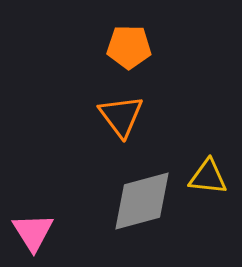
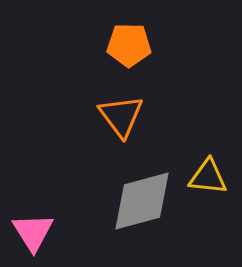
orange pentagon: moved 2 px up
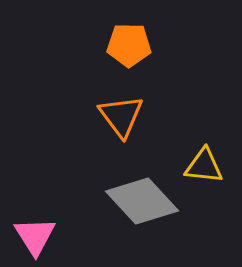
yellow triangle: moved 4 px left, 11 px up
gray diamond: rotated 62 degrees clockwise
pink triangle: moved 2 px right, 4 px down
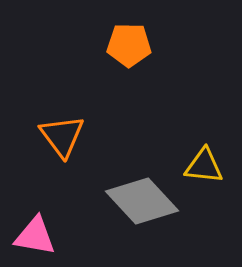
orange triangle: moved 59 px left, 20 px down
pink triangle: rotated 48 degrees counterclockwise
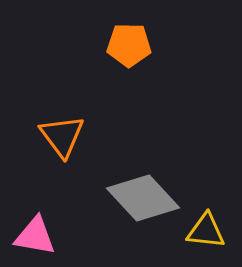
yellow triangle: moved 2 px right, 65 px down
gray diamond: moved 1 px right, 3 px up
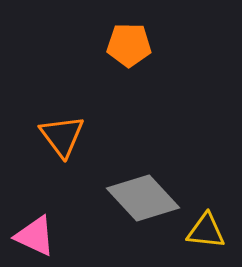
pink triangle: rotated 15 degrees clockwise
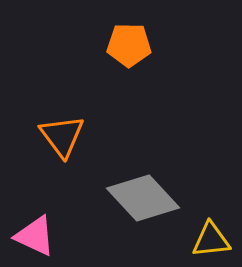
yellow triangle: moved 5 px right, 9 px down; rotated 12 degrees counterclockwise
